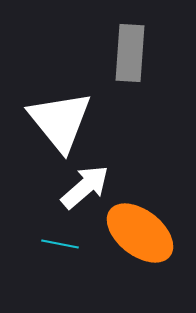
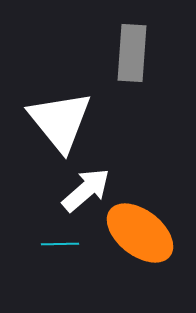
gray rectangle: moved 2 px right
white arrow: moved 1 px right, 3 px down
cyan line: rotated 12 degrees counterclockwise
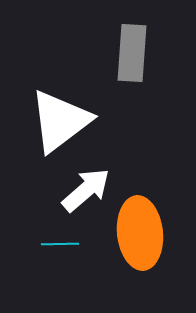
white triangle: rotated 32 degrees clockwise
orange ellipse: rotated 46 degrees clockwise
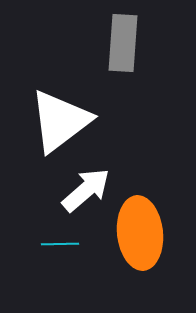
gray rectangle: moved 9 px left, 10 px up
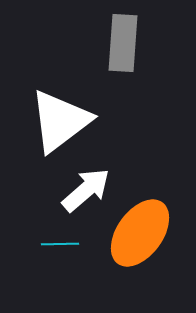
orange ellipse: rotated 42 degrees clockwise
